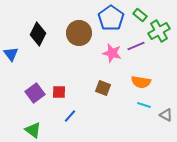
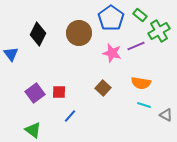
orange semicircle: moved 1 px down
brown square: rotated 21 degrees clockwise
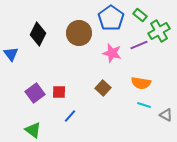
purple line: moved 3 px right, 1 px up
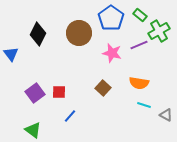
orange semicircle: moved 2 px left
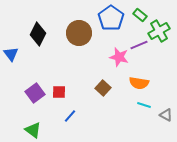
pink star: moved 7 px right, 4 px down
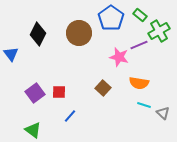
gray triangle: moved 3 px left, 2 px up; rotated 16 degrees clockwise
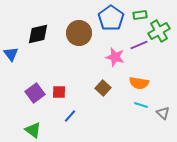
green rectangle: rotated 48 degrees counterclockwise
black diamond: rotated 50 degrees clockwise
pink star: moved 4 px left
cyan line: moved 3 px left
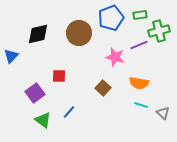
blue pentagon: rotated 15 degrees clockwise
green cross: rotated 15 degrees clockwise
blue triangle: moved 2 px down; rotated 21 degrees clockwise
red square: moved 16 px up
blue line: moved 1 px left, 4 px up
green triangle: moved 10 px right, 10 px up
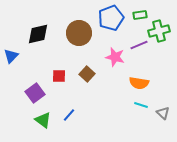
brown square: moved 16 px left, 14 px up
blue line: moved 3 px down
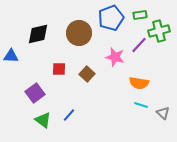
purple line: rotated 24 degrees counterclockwise
blue triangle: rotated 49 degrees clockwise
red square: moved 7 px up
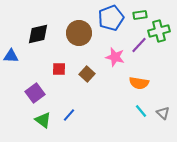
cyan line: moved 6 px down; rotated 32 degrees clockwise
